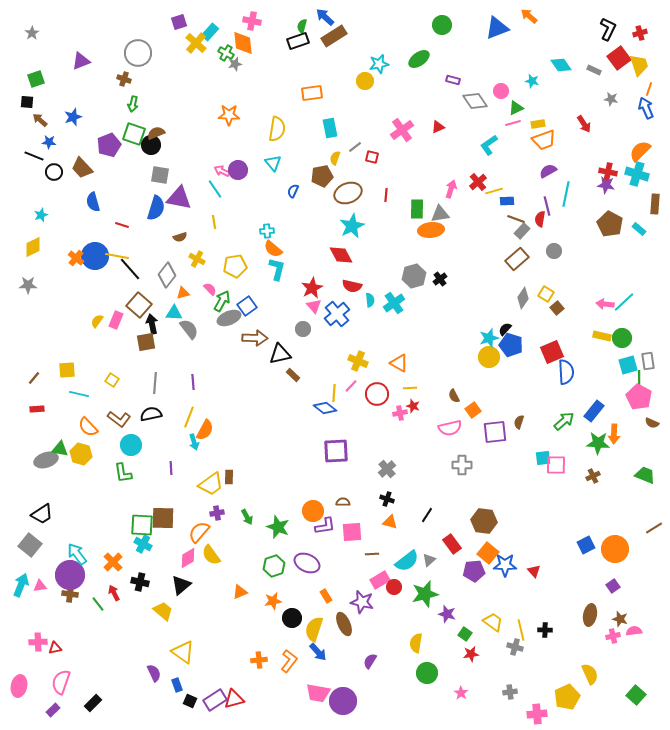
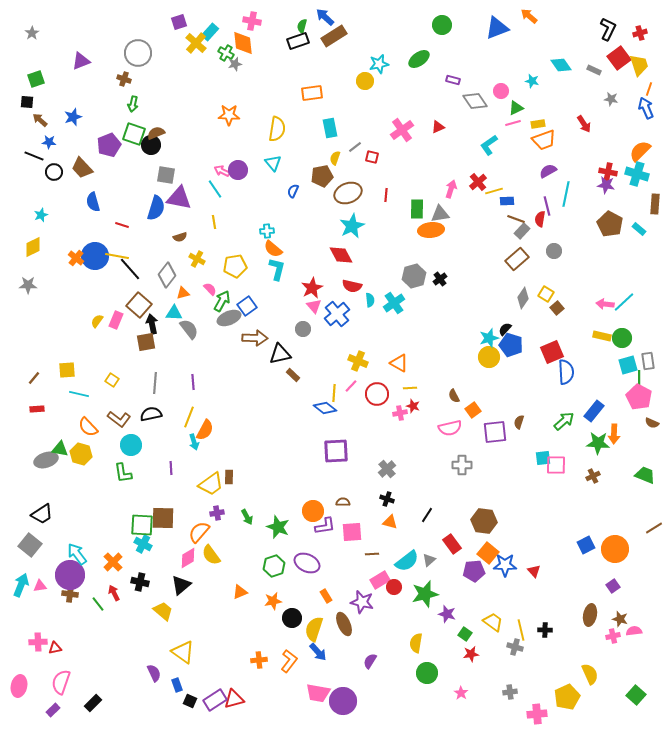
gray square at (160, 175): moved 6 px right
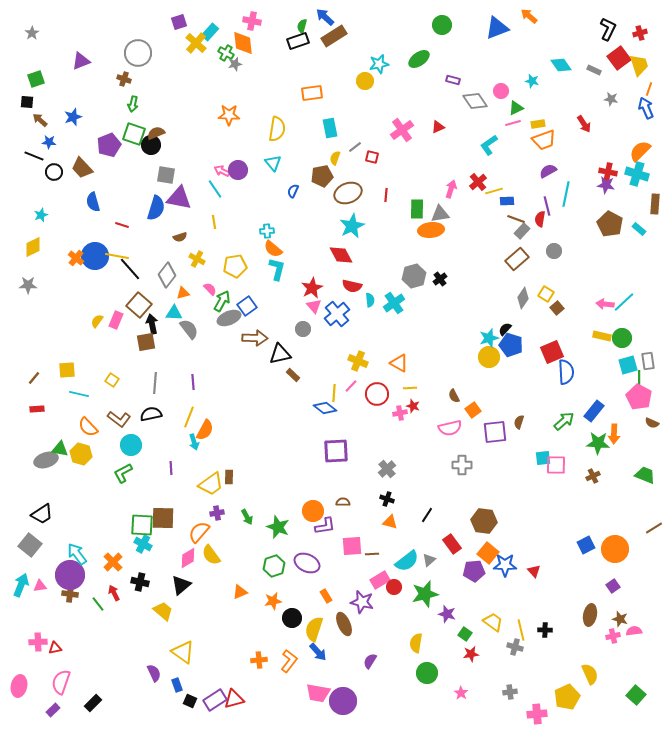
green L-shape at (123, 473): rotated 70 degrees clockwise
pink square at (352, 532): moved 14 px down
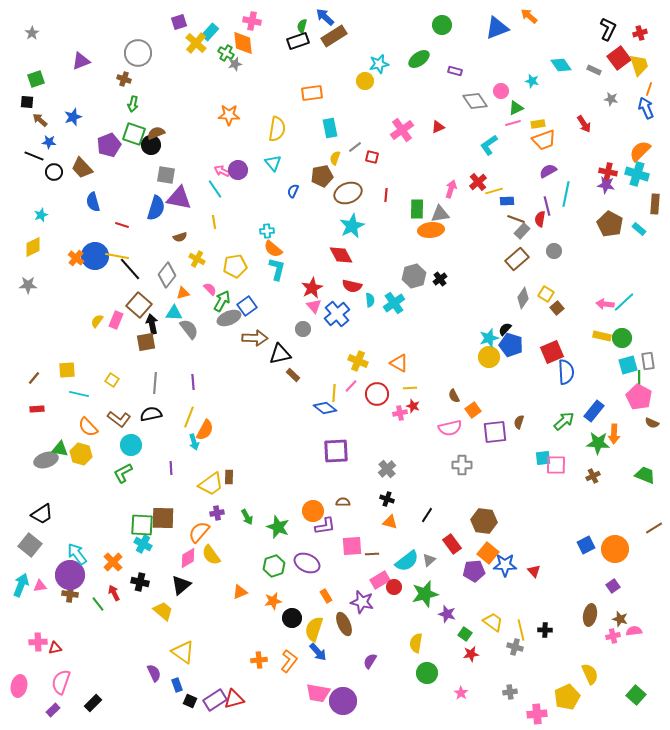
purple rectangle at (453, 80): moved 2 px right, 9 px up
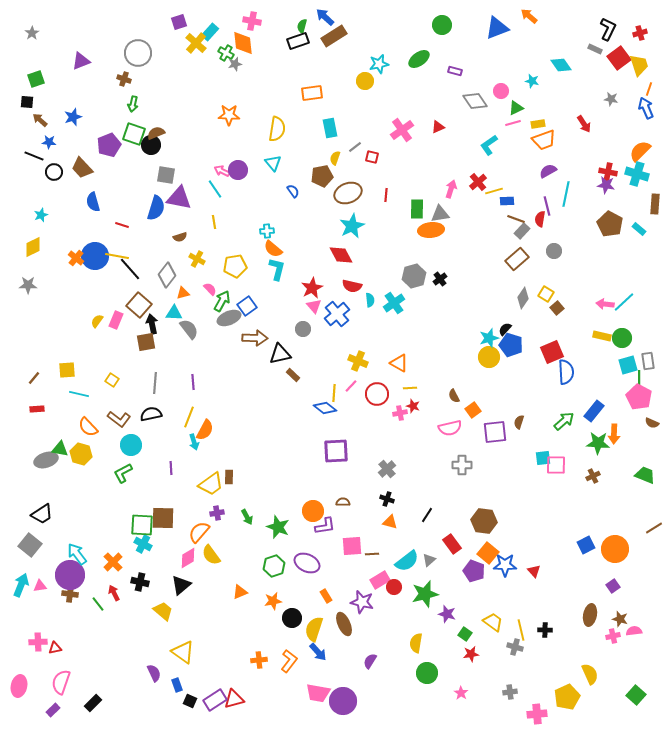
gray rectangle at (594, 70): moved 1 px right, 21 px up
blue semicircle at (293, 191): rotated 120 degrees clockwise
purple pentagon at (474, 571): rotated 25 degrees clockwise
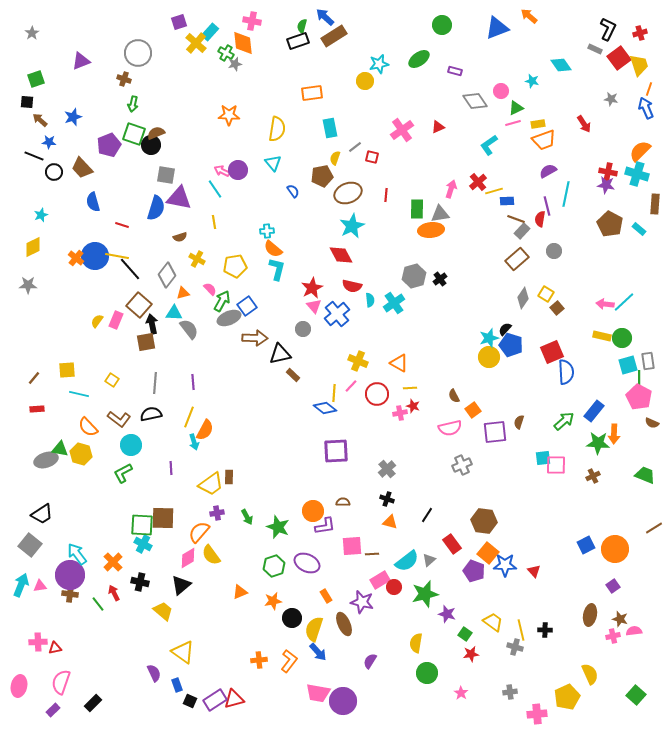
gray cross at (462, 465): rotated 24 degrees counterclockwise
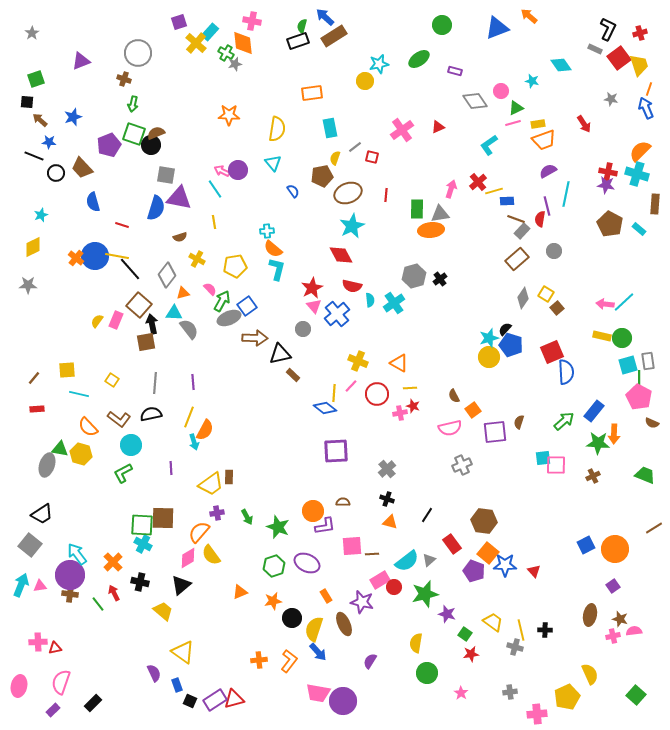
black circle at (54, 172): moved 2 px right, 1 px down
gray ellipse at (46, 460): moved 1 px right, 5 px down; rotated 55 degrees counterclockwise
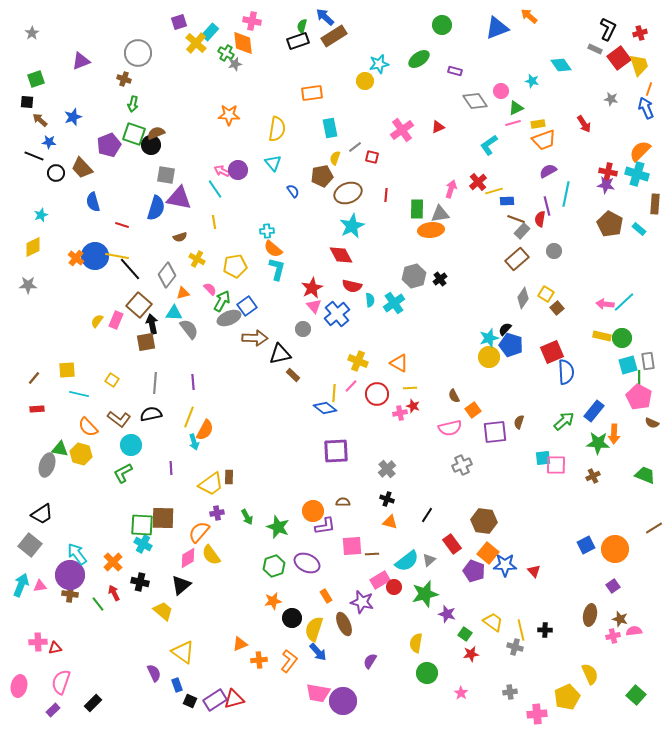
orange triangle at (240, 592): moved 52 px down
